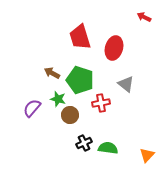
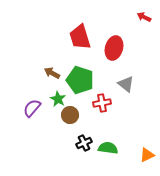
green star: rotated 14 degrees clockwise
red cross: moved 1 px right
orange triangle: rotated 21 degrees clockwise
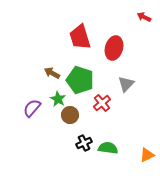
gray triangle: rotated 36 degrees clockwise
red cross: rotated 30 degrees counterclockwise
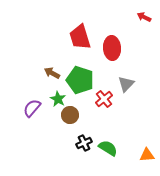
red ellipse: moved 2 px left; rotated 20 degrees counterclockwise
red cross: moved 2 px right, 4 px up
green semicircle: rotated 24 degrees clockwise
orange triangle: rotated 21 degrees clockwise
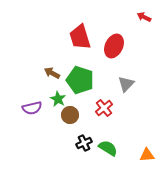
red ellipse: moved 2 px right, 2 px up; rotated 30 degrees clockwise
red cross: moved 9 px down
purple semicircle: rotated 144 degrees counterclockwise
